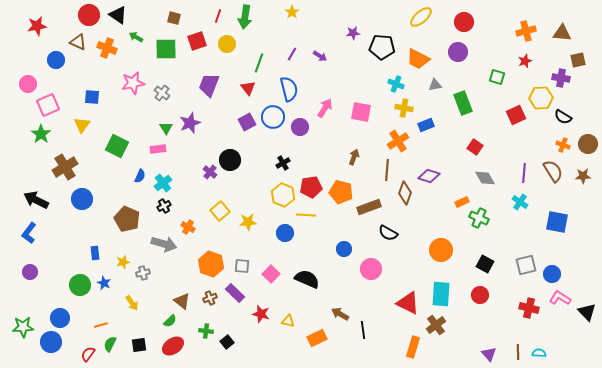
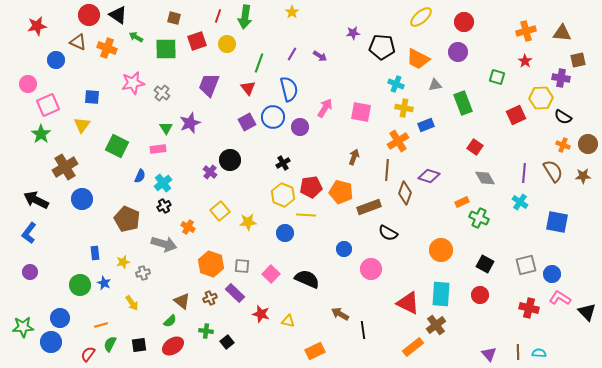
red star at (525, 61): rotated 16 degrees counterclockwise
orange rectangle at (317, 338): moved 2 px left, 13 px down
orange rectangle at (413, 347): rotated 35 degrees clockwise
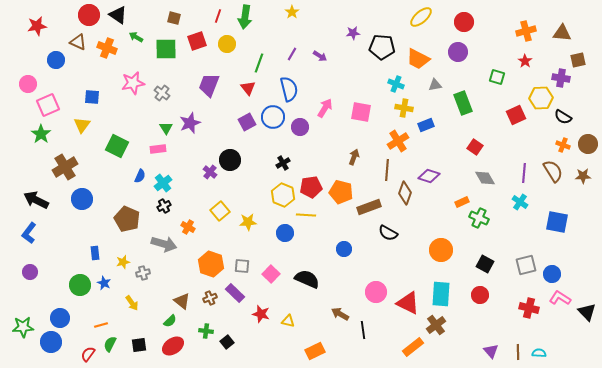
pink circle at (371, 269): moved 5 px right, 23 px down
purple triangle at (489, 354): moved 2 px right, 3 px up
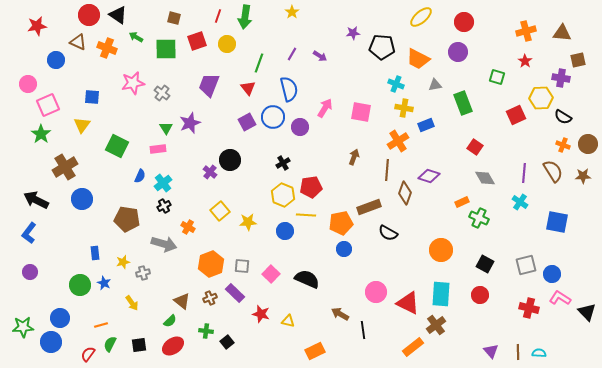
orange pentagon at (341, 192): moved 31 px down; rotated 25 degrees counterclockwise
brown pentagon at (127, 219): rotated 15 degrees counterclockwise
blue circle at (285, 233): moved 2 px up
orange hexagon at (211, 264): rotated 20 degrees clockwise
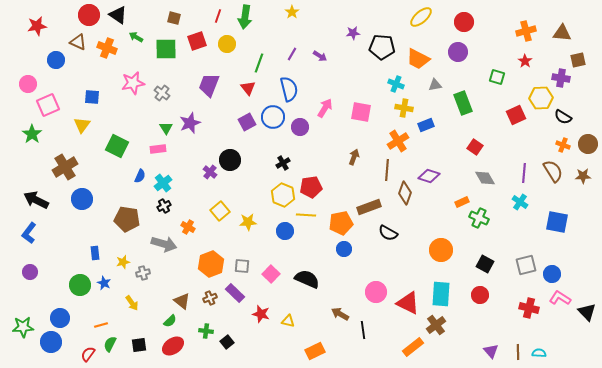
green star at (41, 134): moved 9 px left
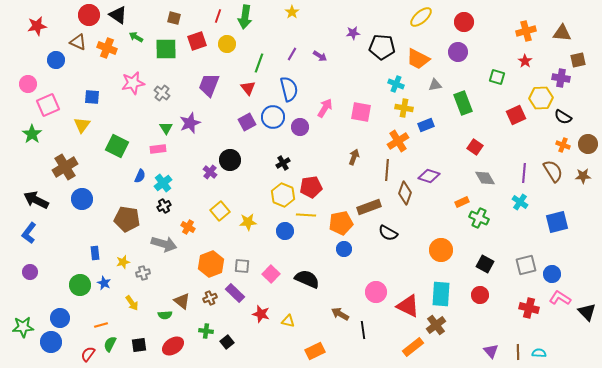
blue square at (557, 222): rotated 25 degrees counterclockwise
red triangle at (408, 303): moved 3 px down
green semicircle at (170, 321): moved 5 px left, 6 px up; rotated 40 degrees clockwise
